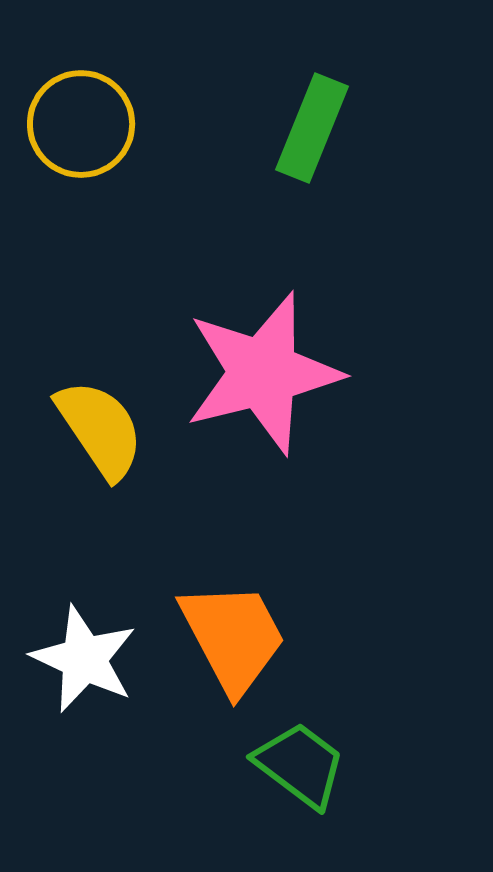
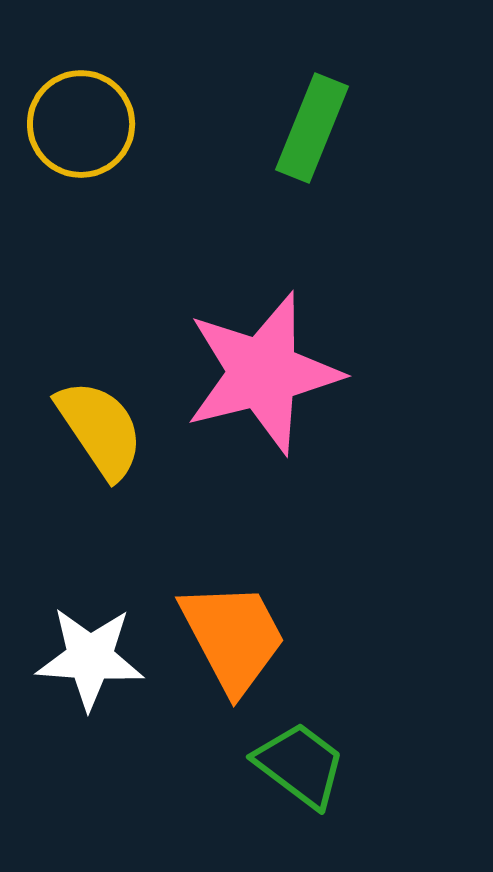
white star: moved 6 px right, 1 px up; rotated 21 degrees counterclockwise
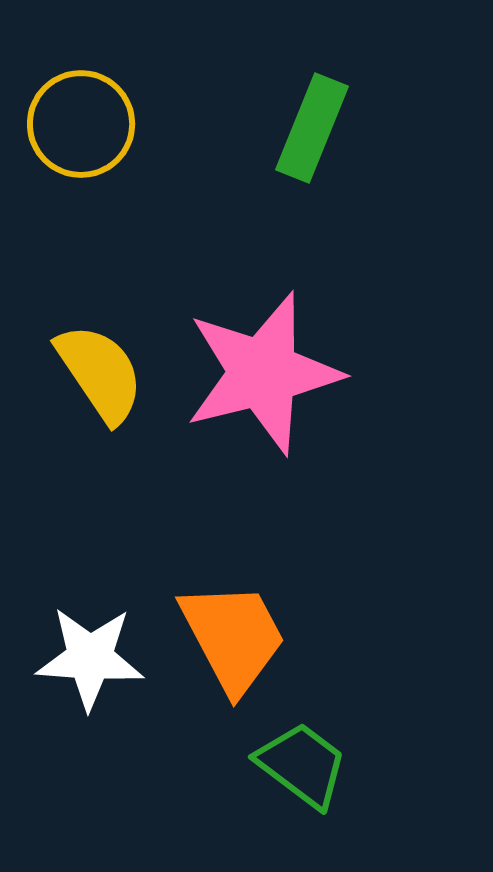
yellow semicircle: moved 56 px up
green trapezoid: moved 2 px right
